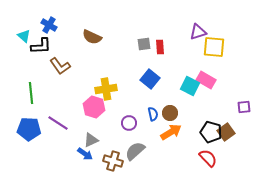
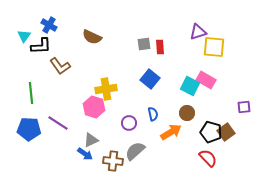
cyan triangle: rotated 24 degrees clockwise
brown circle: moved 17 px right
brown cross: rotated 12 degrees counterclockwise
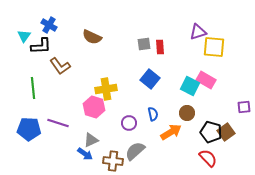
green line: moved 2 px right, 5 px up
purple line: rotated 15 degrees counterclockwise
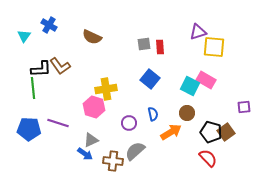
black L-shape: moved 23 px down
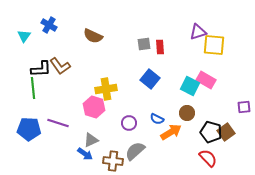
brown semicircle: moved 1 px right, 1 px up
yellow square: moved 2 px up
blue semicircle: moved 4 px right, 5 px down; rotated 128 degrees clockwise
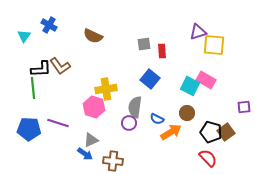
red rectangle: moved 2 px right, 4 px down
gray semicircle: moved 44 px up; rotated 40 degrees counterclockwise
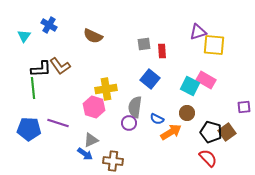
brown square: moved 1 px right
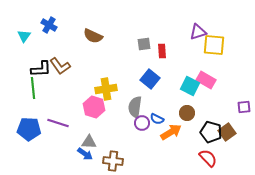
purple circle: moved 13 px right
gray triangle: moved 2 px left, 2 px down; rotated 28 degrees clockwise
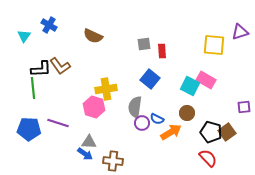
purple triangle: moved 42 px right
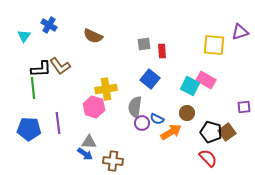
purple line: rotated 65 degrees clockwise
